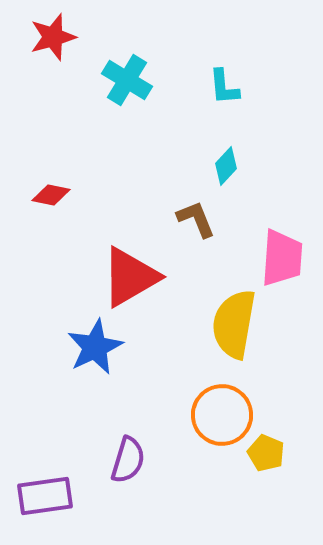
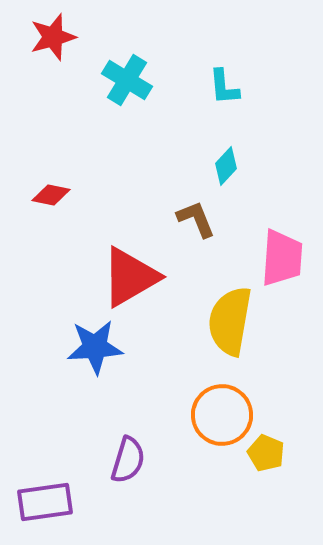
yellow semicircle: moved 4 px left, 3 px up
blue star: rotated 22 degrees clockwise
purple rectangle: moved 6 px down
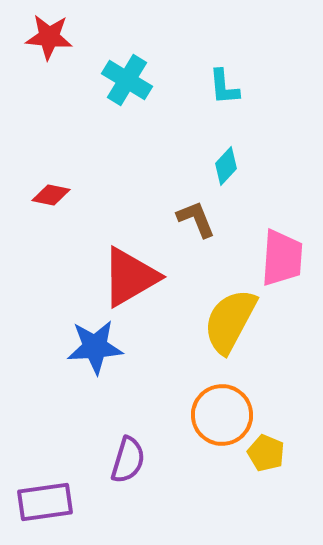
red star: moved 4 px left; rotated 21 degrees clockwise
yellow semicircle: rotated 18 degrees clockwise
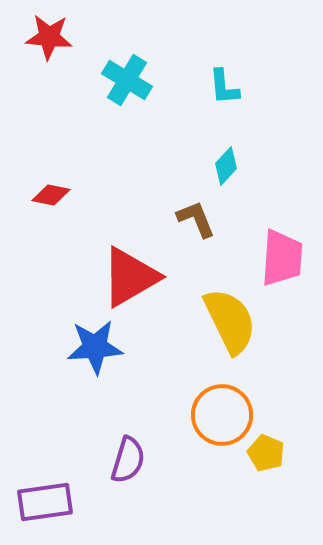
yellow semicircle: rotated 126 degrees clockwise
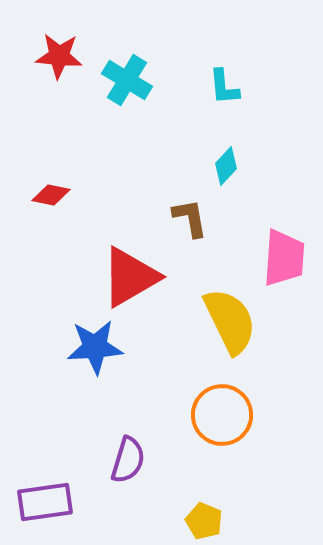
red star: moved 10 px right, 19 px down
brown L-shape: moved 6 px left, 1 px up; rotated 12 degrees clockwise
pink trapezoid: moved 2 px right
yellow pentagon: moved 62 px left, 68 px down
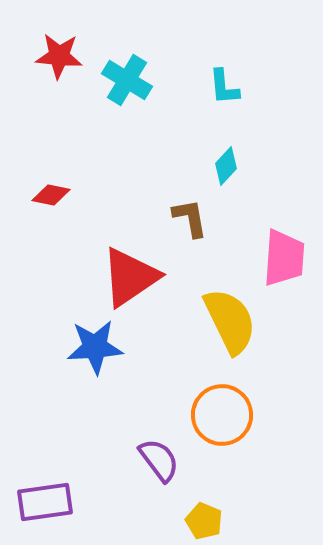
red triangle: rotated 4 degrees counterclockwise
purple semicircle: moved 31 px right; rotated 54 degrees counterclockwise
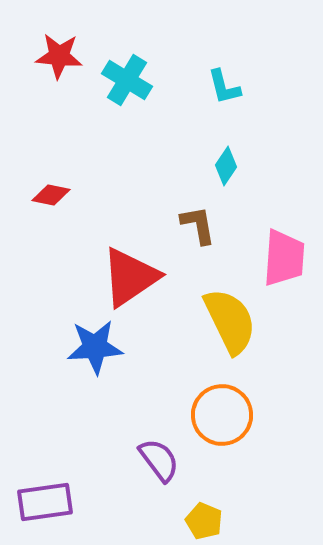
cyan L-shape: rotated 9 degrees counterclockwise
cyan diamond: rotated 9 degrees counterclockwise
brown L-shape: moved 8 px right, 7 px down
